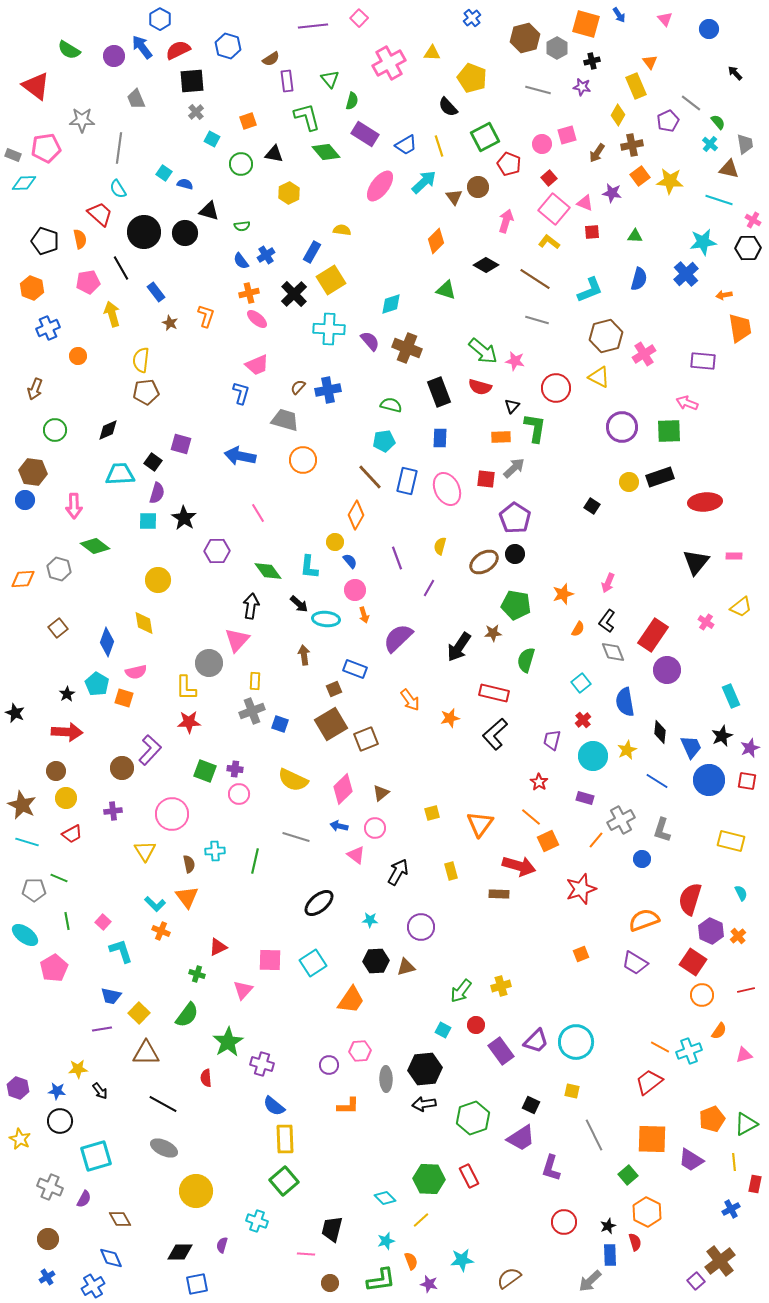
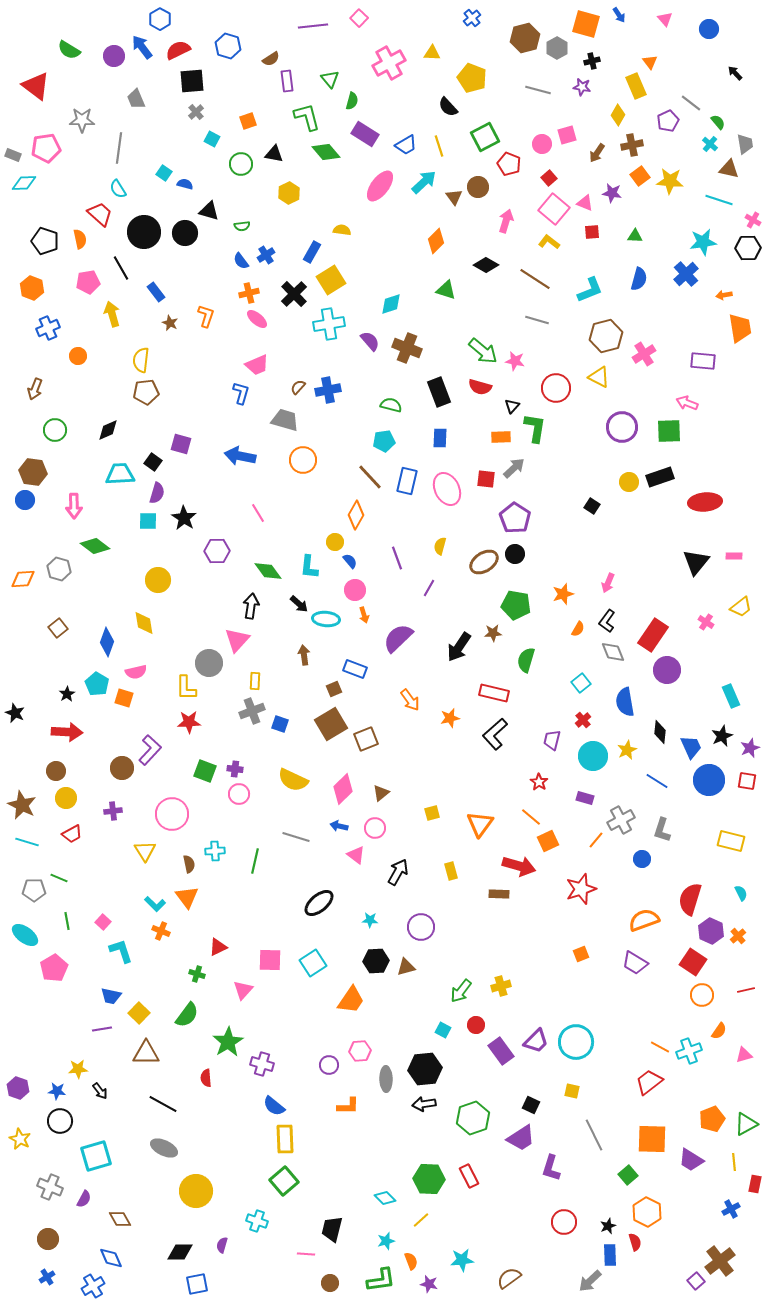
cyan cross at (329, 329): moved 5 px up; rotated 12 degrees counterclockwise
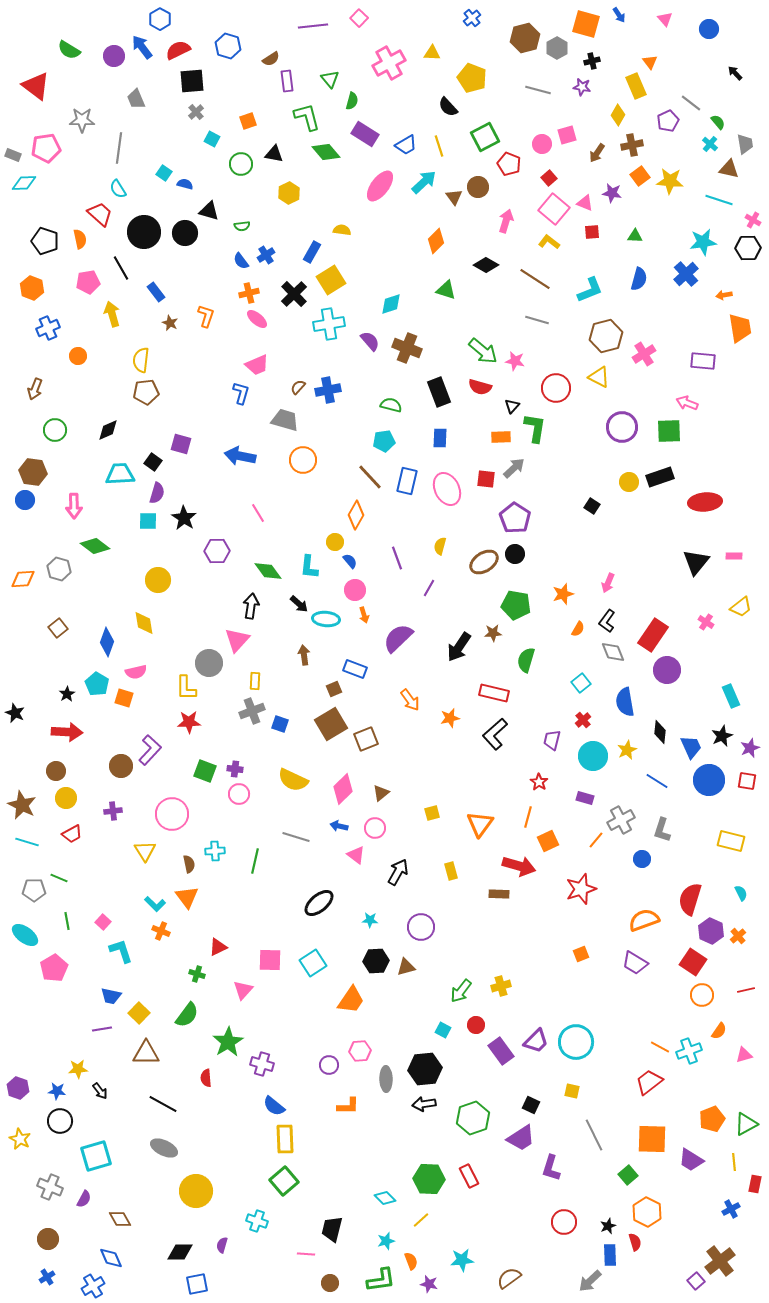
brown circle at (122, 768): moved 1 px left, 2 px up
orange line at (531, 817): moved 3 px left; rotated 65 degrees clockwise
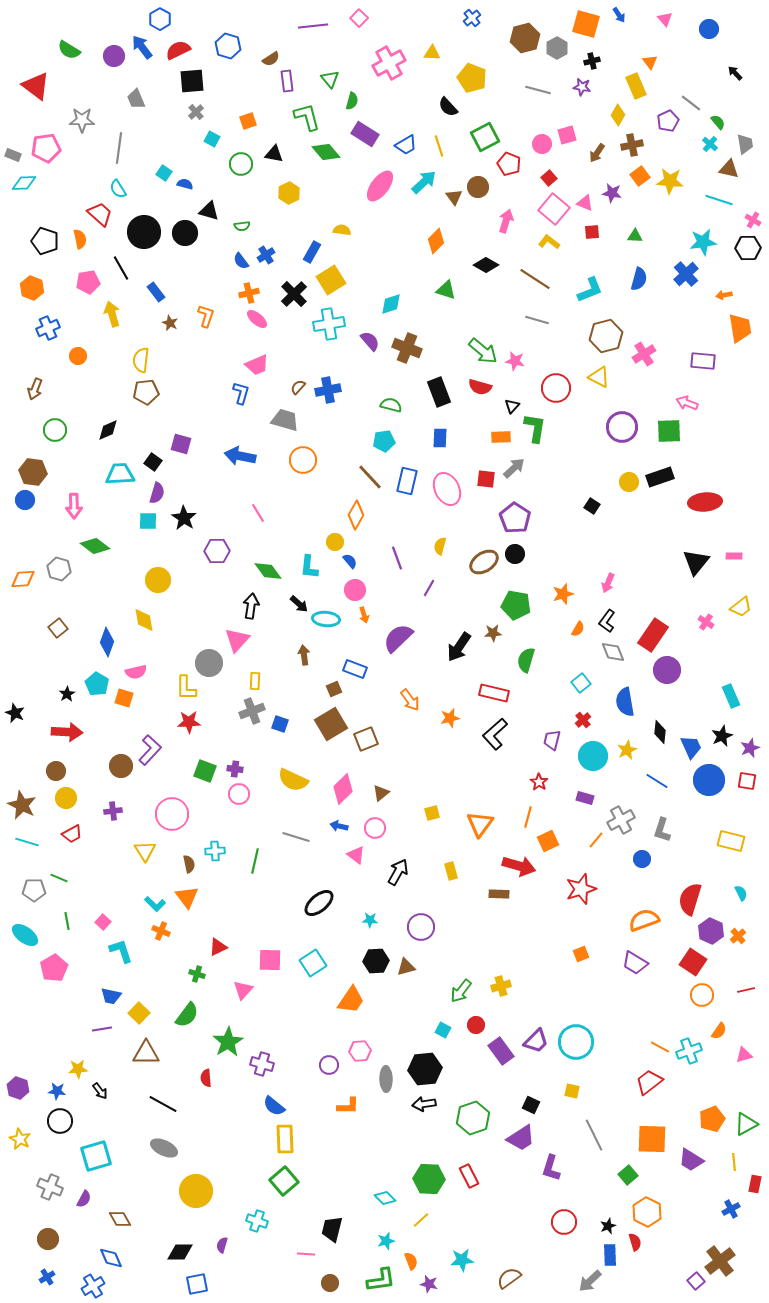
yellow diamond at (144, 623): moved 3 px up
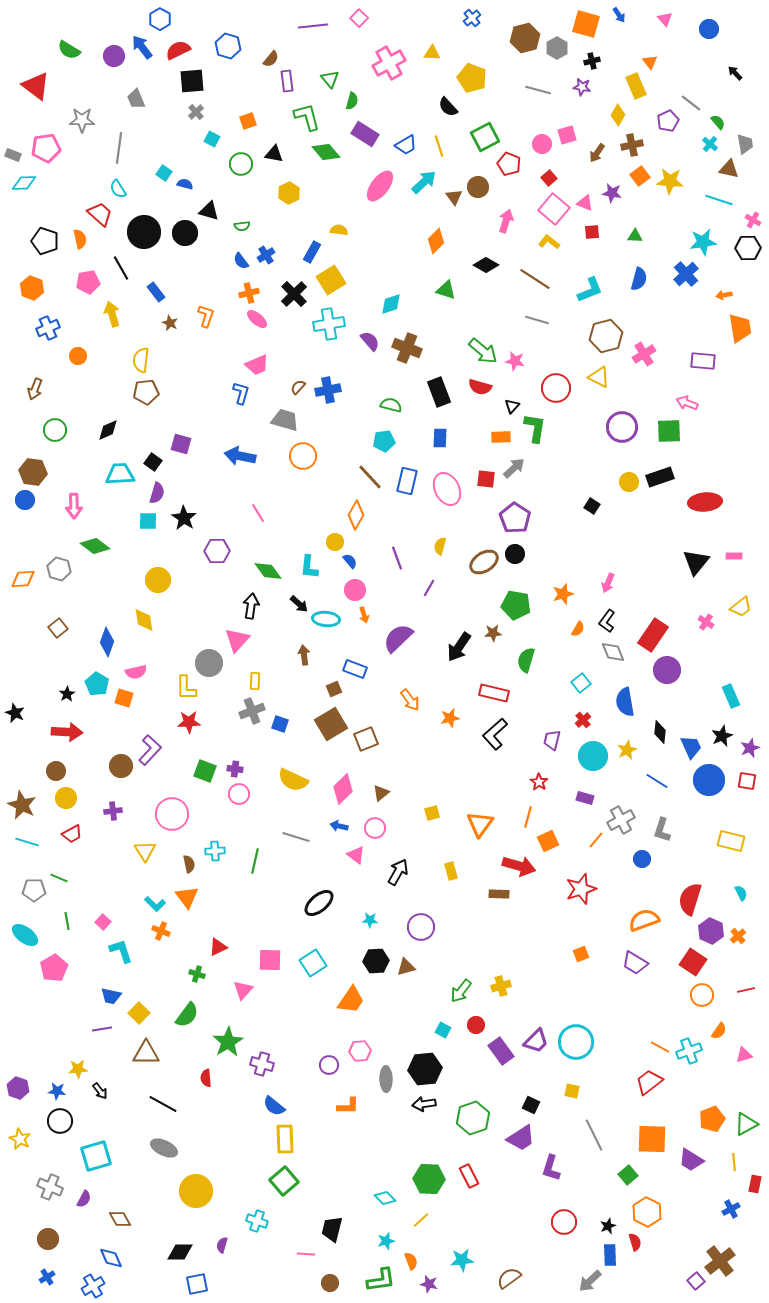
brown semicircle at (271, 59): rotated 18 degrees counterclockwise
yellow semicircle at (342, 230): moved 3 px left
orange circle at (303, 460): moved 4 px up
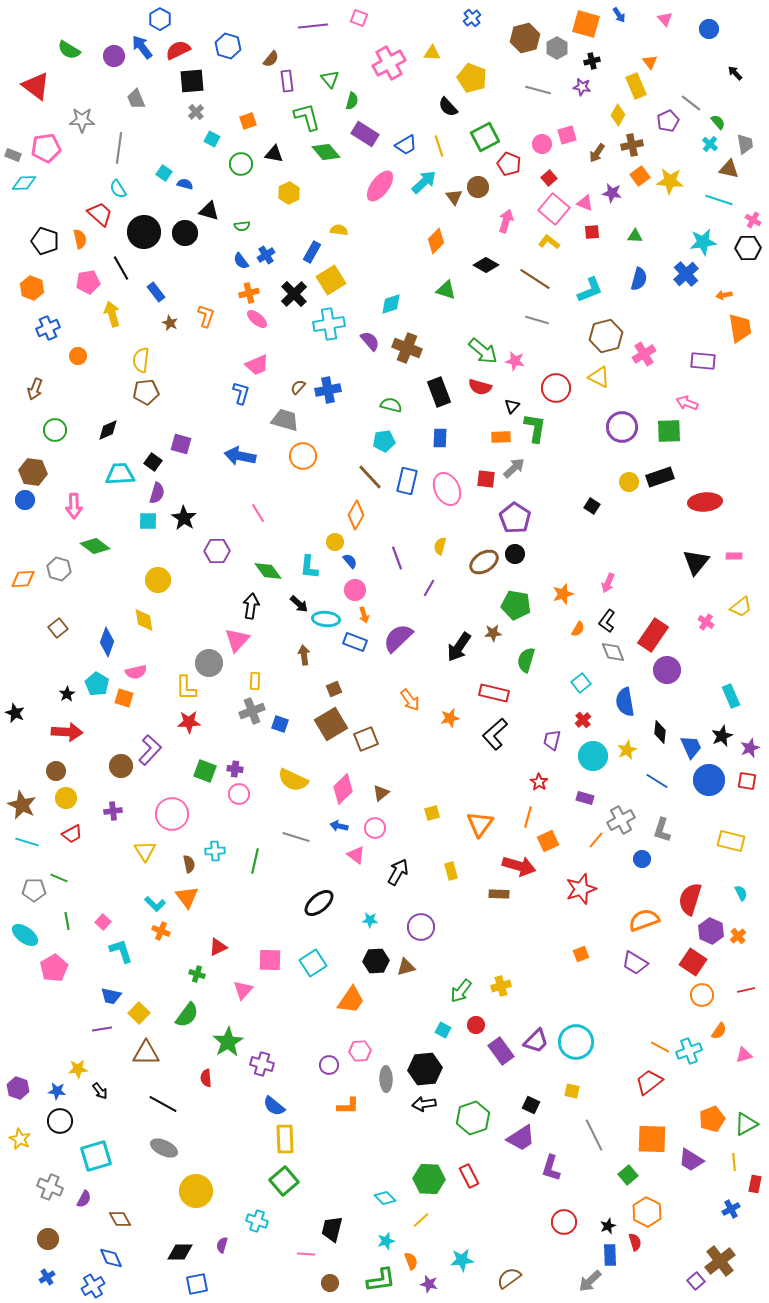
pink square at (359, 18): rotated 24 degrees counterclockwise
blue rectangle at (355, 669): moved 27 px up
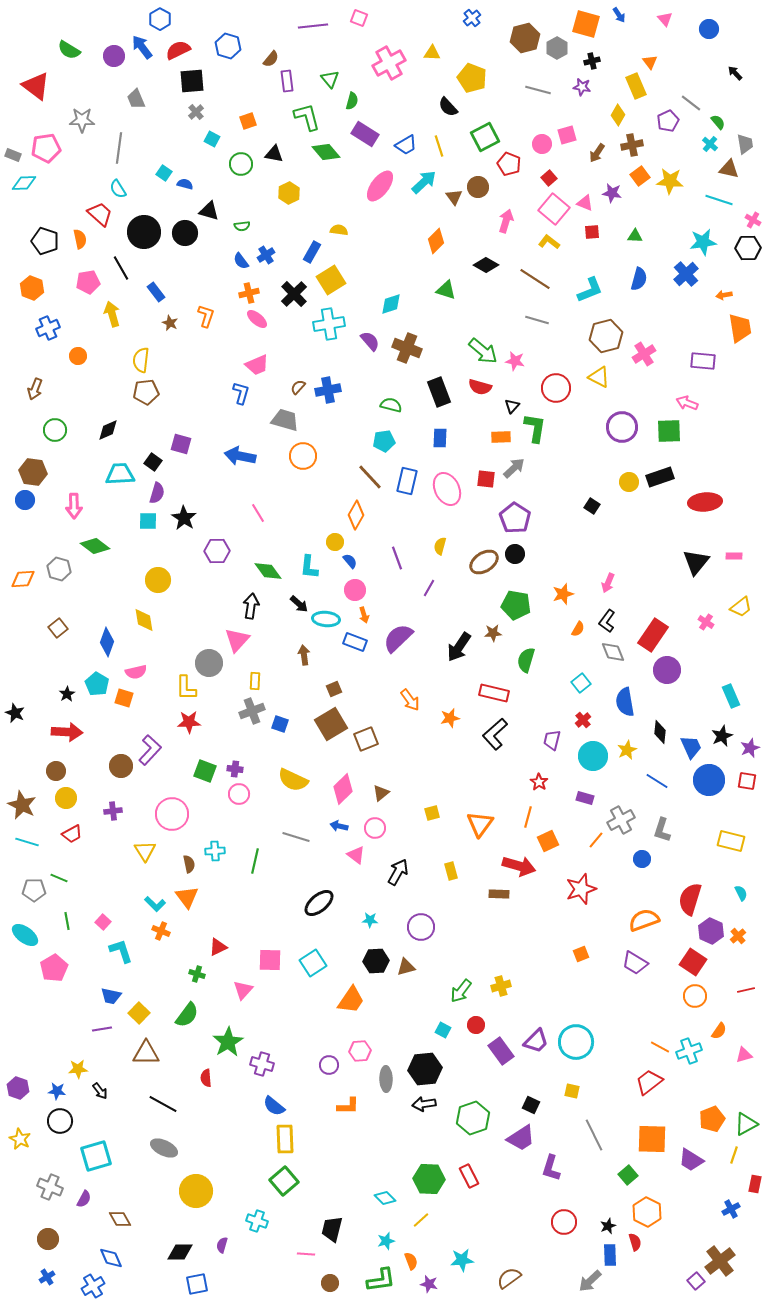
orange circle at (702, 995): moved 7 px left, 1 px down
yellow line at (734, 1162): moved 7 px up; rotated 24 degrees clockwise
